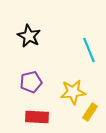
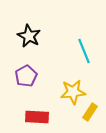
cyan line: moved 5 px left, 1 px down
purple pentagon: moved 5 px left, 6 px up; rotated 15 degrees counterclockwise
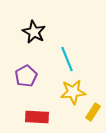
black star: moved 5 px right, 4 px up
cyan line: moved 17 px left, 8 px down
yellow rectangle: moved 3 px right
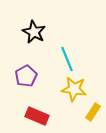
yellow star: moved 1 px right, 3 px up; rotated 15 degrees clockwise
red rectangle: moved 1 px up; rotated 20 degrees clockwise
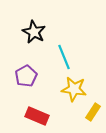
cyan line: moved 3 px left, 2 px up
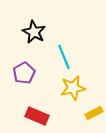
purple pentagon: moved 2 px left, 3 px up
yellow star: moved 1 px left, 1 px up; rotated 20 degrees counterclockwise
yellow rectangle: moved 1 px right, 1 px down; rotated 30 degrees clockwise
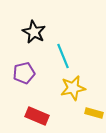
cyan line: moved 1 px left, 1 px up
purple pentagon: rotated 15 degrees clockwise
yellow rectangle: rotated 42 degrees clockwise
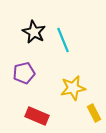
cyan line: moved 16 px up
yellow rectangle: rotated 48 degrees clockwise
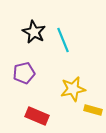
yellow star: moved 1 px down
yellow rectangle: moved 1 px left, 3 px up; rotated 48 degrees counterclockwise
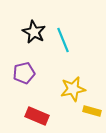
yellow rectangle: moved 1 px left, 1 px down
